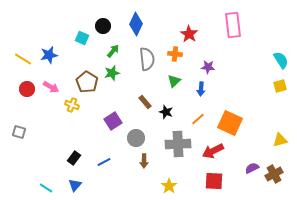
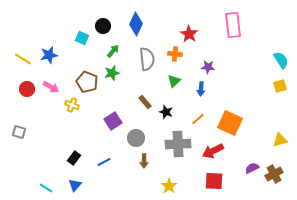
brown pentagon: rotated 10 degrees counterclockwise
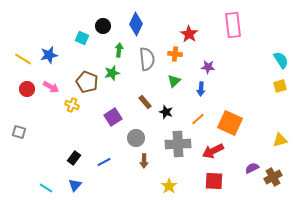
green arrow: moved 6 px right, 1 px up; rotated 32 degrees counterclockwise
purple square: moved 4 px up
brown cross: moved 1 px left, 3 px down
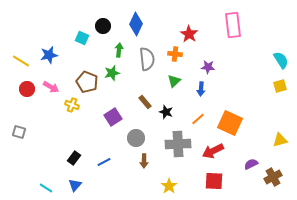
yellow line: moved 2 px left, 2 px down
purple semicircle: moved 1 px left, 4 px up
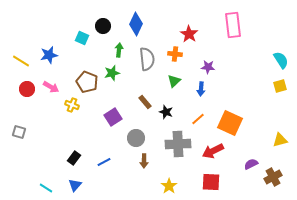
red square: moved 3 px left, 1 px down
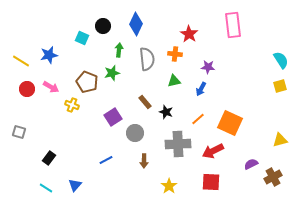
green triangle: rotated 32 degrees clockwise
blue arrow: rotated 24 degrees clockwise
gray circle: moved 1 px left, 5 px up
black rectangle: moved 25 px left
blue line: moved 2 px right, 2 px up
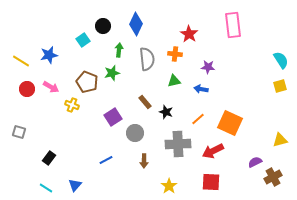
cyan square: moved 1 px right, 2 px down; rotated 32 degrees clockwise
blue arrow: rotated 72 degrees clockwise
purple semicircle: moved 4 px right, 2 px up
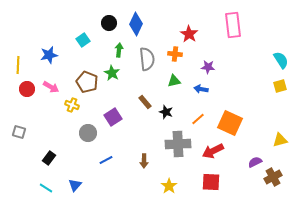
black circle: moved 6 px right, 3 px up
yellow line: moved 3 px left, 4 px down; rotated 60 degrees clockwise
green star: rotated 28 degrees counterclockwise
gray circle: moved 47 px left
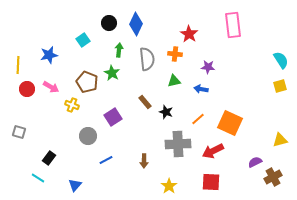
gray circle: moved 3 px down
cyan line: moved 8 px left, 10 px up
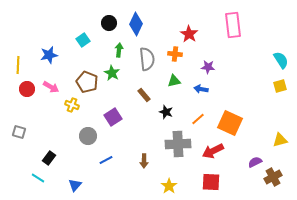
brown rectangle: moved 1 px left, 7 px up
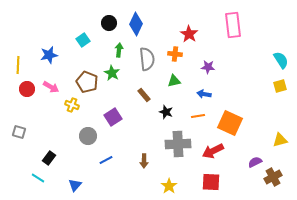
blue arrow: moved 3 px right, 5 px down
orange line: moved 3 px up; rotated 32 degrees clockwise
